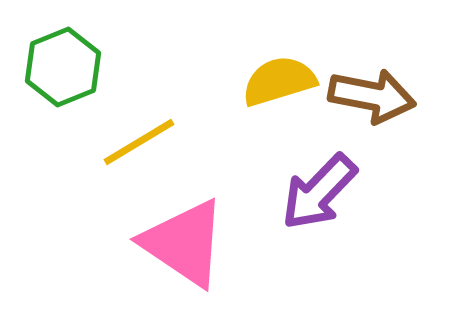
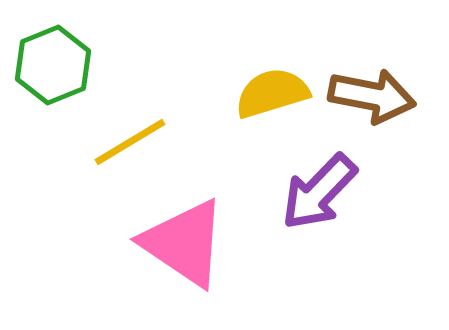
green hexagon: moved 10 px left, 2 px up
yellow semicircle: moved 7 px left, 12 px down
yellow line: moved 9 px left
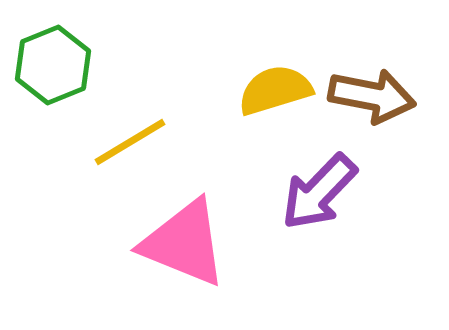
yellow semicircle: moved 3 px right, 3 px up
pink triangle: rotated 12 degrees counterclockwise
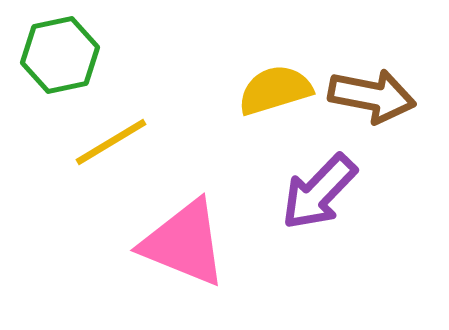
green hexagon: moved 7 px right, 10 px up; rotated 10 degrees clockwise
yellow line: moved 19 px left
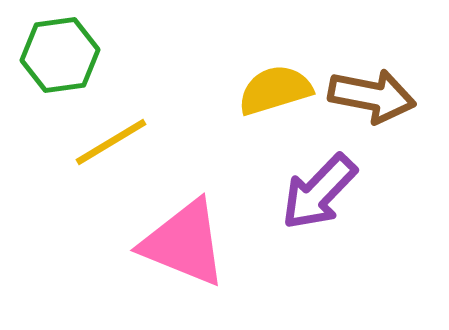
green hexagon: rotated 4 degrees clockwise
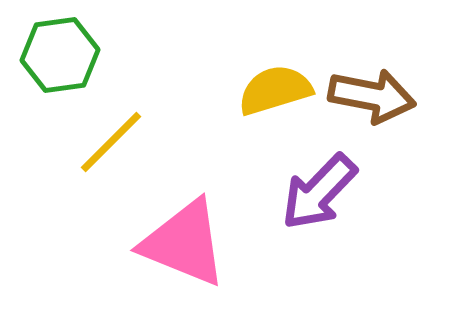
yellow line: rotated 14 degrees counterclockwise
